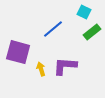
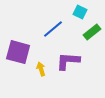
cyan square: moved 4 px left
purple L-shape: moved 3 px right, 5 px up
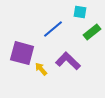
cyan square: rotated 16 degrees counterclockwise
purple square: moved 4 px right, 1 px down
purple L-shape: rotated 40 degrees clockwise
yellow arrow: rotated 24 degrees counterclockwise
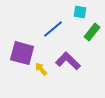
green rectangle: rotated 12 degrees counterclockwise
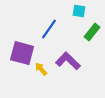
cyan square: moved 1 px left, 1 px up
blue line: moved 4 px left; rotated 15 degrees counterclockwise
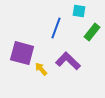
blue line: moved 7 px right, 1 px up; rotated 15 degrees counterclockwise
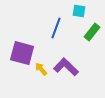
purple L-shape: moved 2 px left, 6 px down
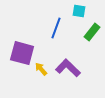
purple L-shape: moved 2 px right, 1 px down
